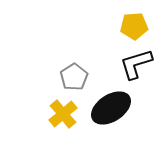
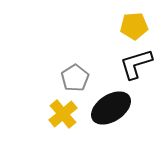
gray pentagon: moved 1 px right, 1 px down
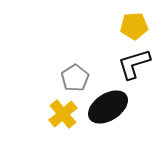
black L-shape: moved 2 px left
black ellipse: moved 3 px left, 1 px up
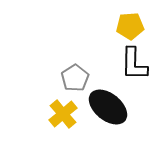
yellow pentagon: moved 4 px left
black L-shape: rotated 72 degrees counterclockwise
black ellipse: rotated 72 degrees clockwise
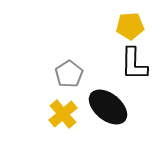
gray pentagon: moved 6 px left, 4 px up
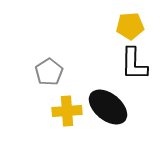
gray pentagon: moved 20 px left, 2 px up
yellow cross: moved 4 px right, 3 px up; rotated 36 degrees clockwise
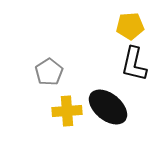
black L-shape: rotated 12 degrees clockwise
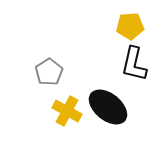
yellow cross: rotated 32 degrees clockwise
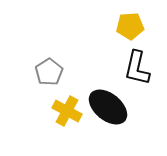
black L-shape: moved 3 px right, 4 px down
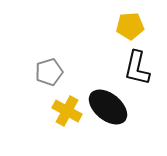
gray pentagon: rotated 16 degrees clockwise
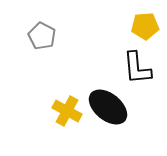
yellow pentagon: moved 15 px right
black L-shape: rotated 18 degrees counterclockwise
gray pentagon: moved 7 px left, 36 px up; rotated 28 degrees counterclockwise
